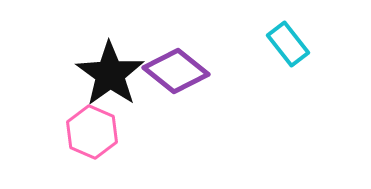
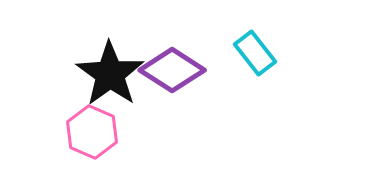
cyan rectangle: moved 33 px left, 9 px down
purple diamond: moved 4 px left, 1 px up; rotated 6 degrees counterclockwise
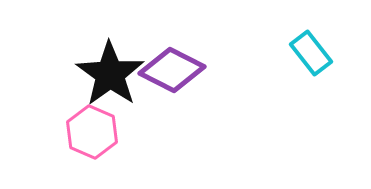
cyan rectangle: moved 56 px right
purple diamond: rotated 6 degrees counterclockwise
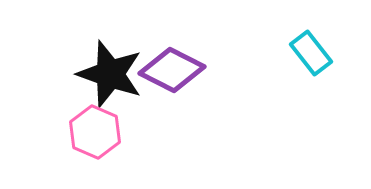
black star: rotated 16 degrees counterclockwise
pink hexagon: moved 3 px right
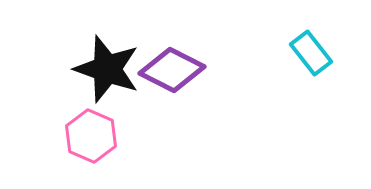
black star: moved 3 px left, 5 px up
pink hexagon: moved 4 px left, 4 px down
